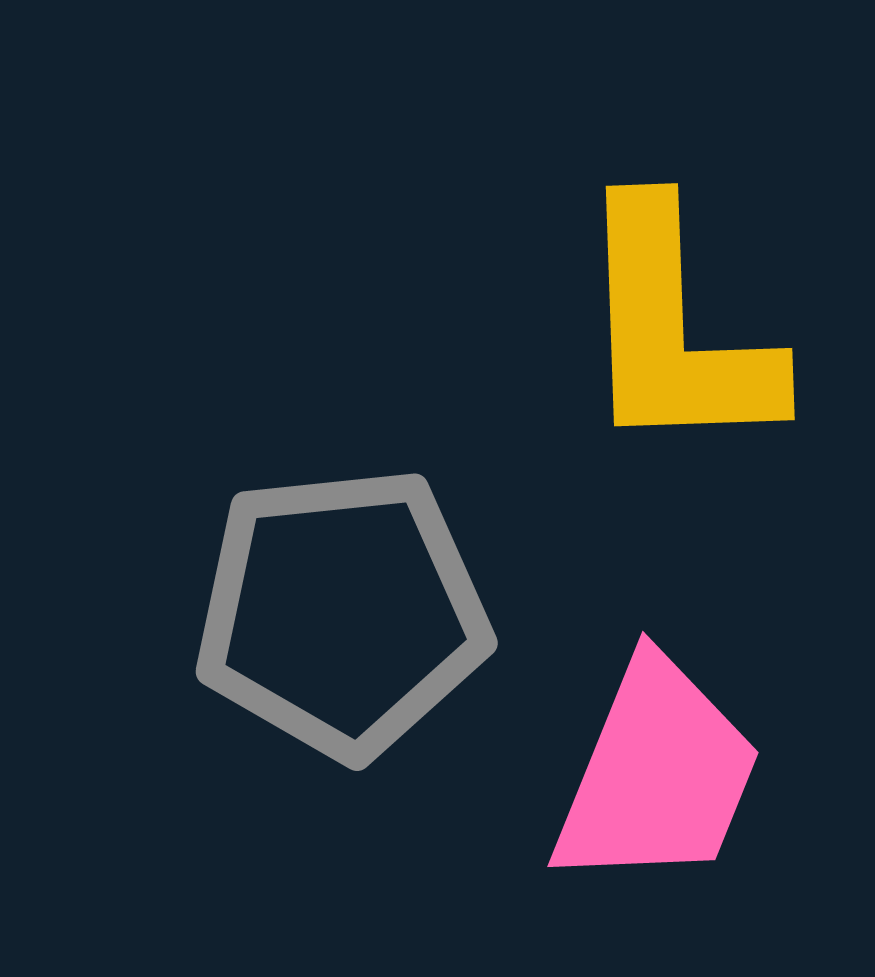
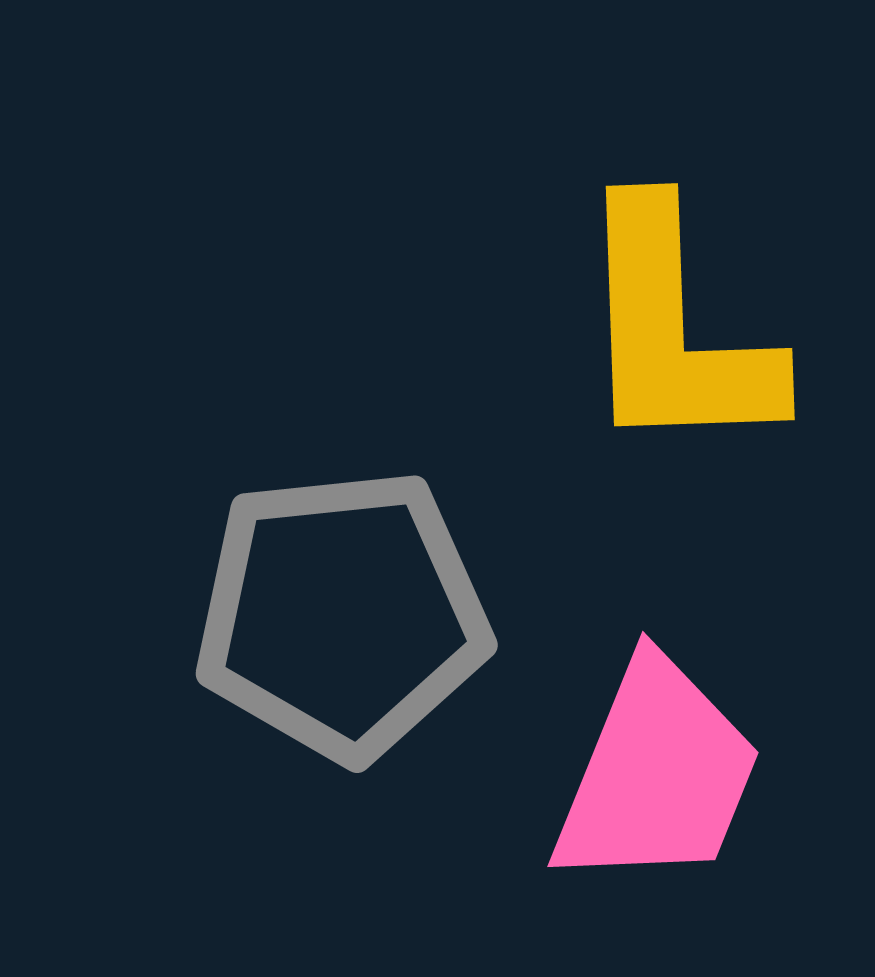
gray pentagon: moved 2 px down
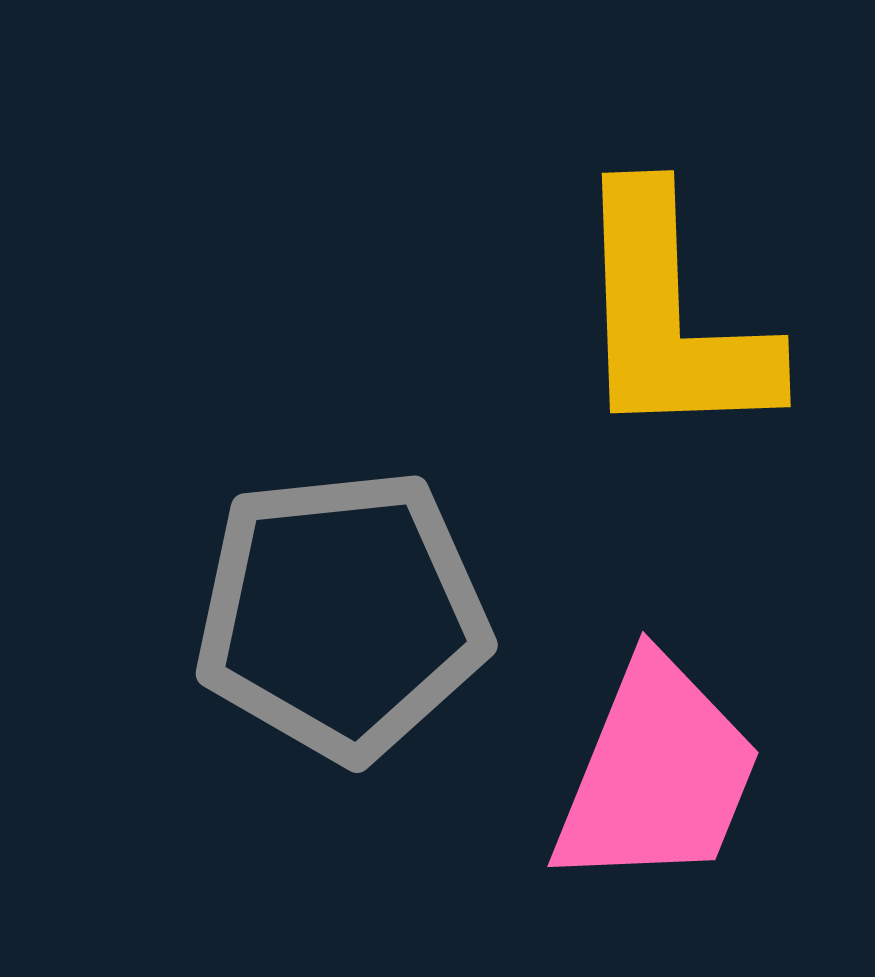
yellow L-shape: moved 4 px left, 13 px up
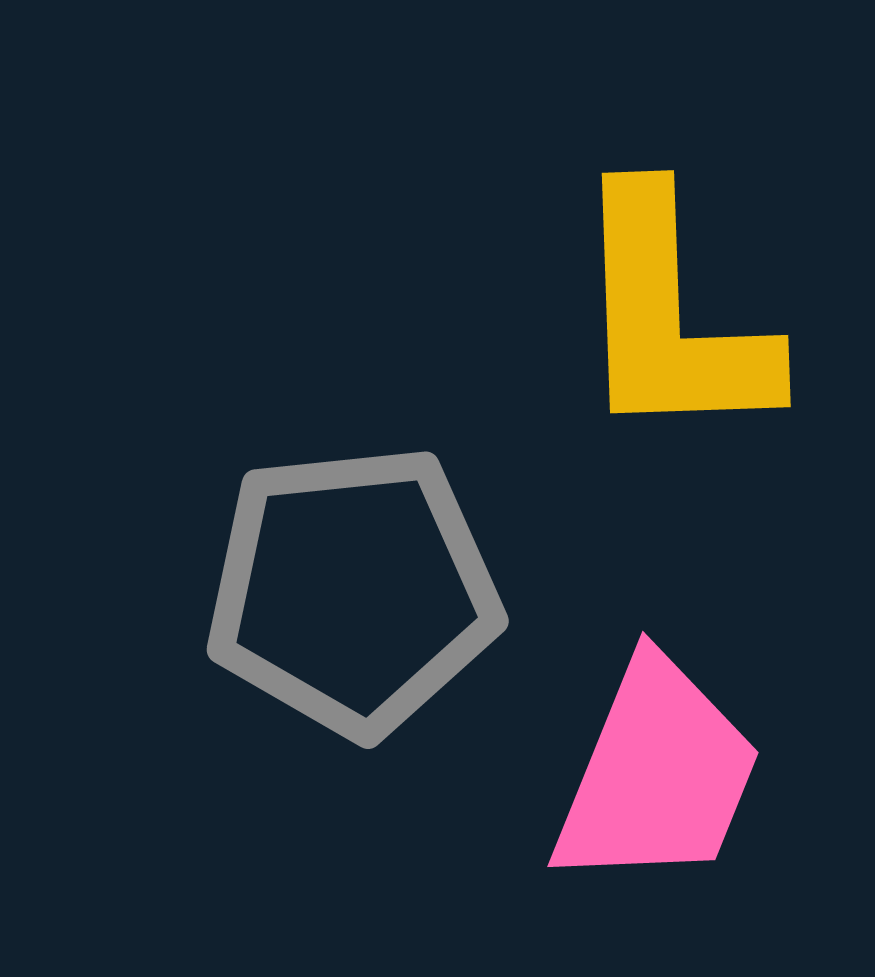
gray pentagon: moved 11 px right, 24 px up
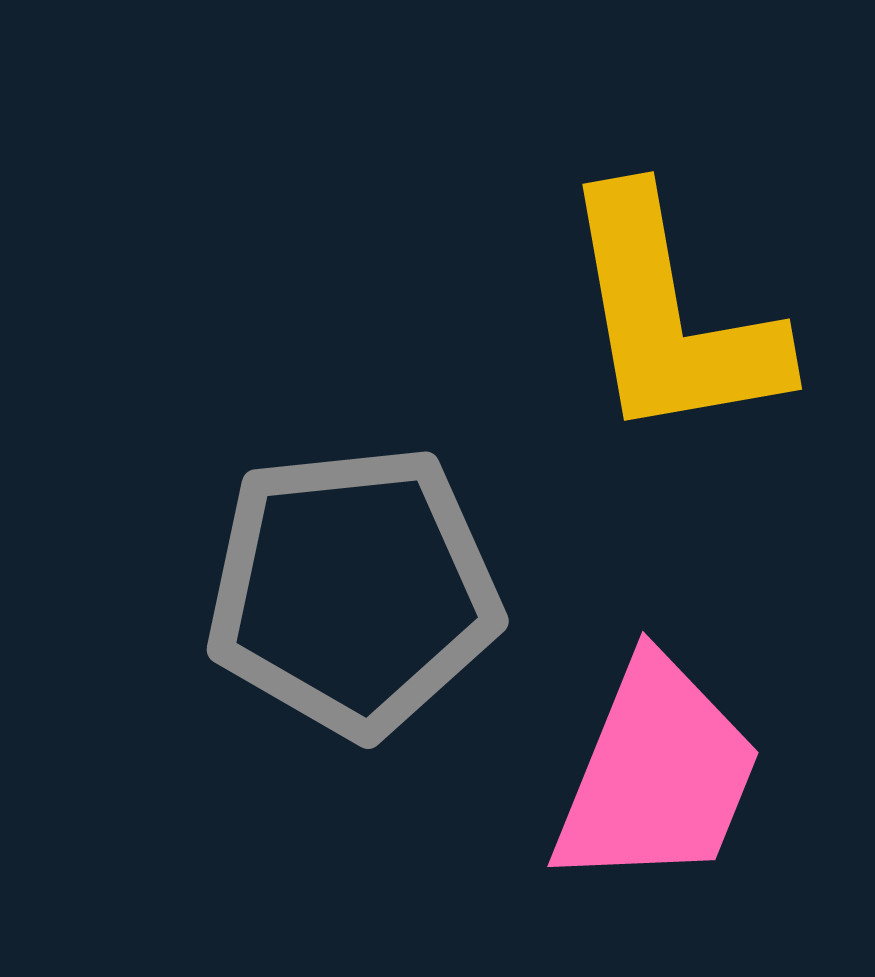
yellow L-shape: rotated 8 degrees counterclockwise
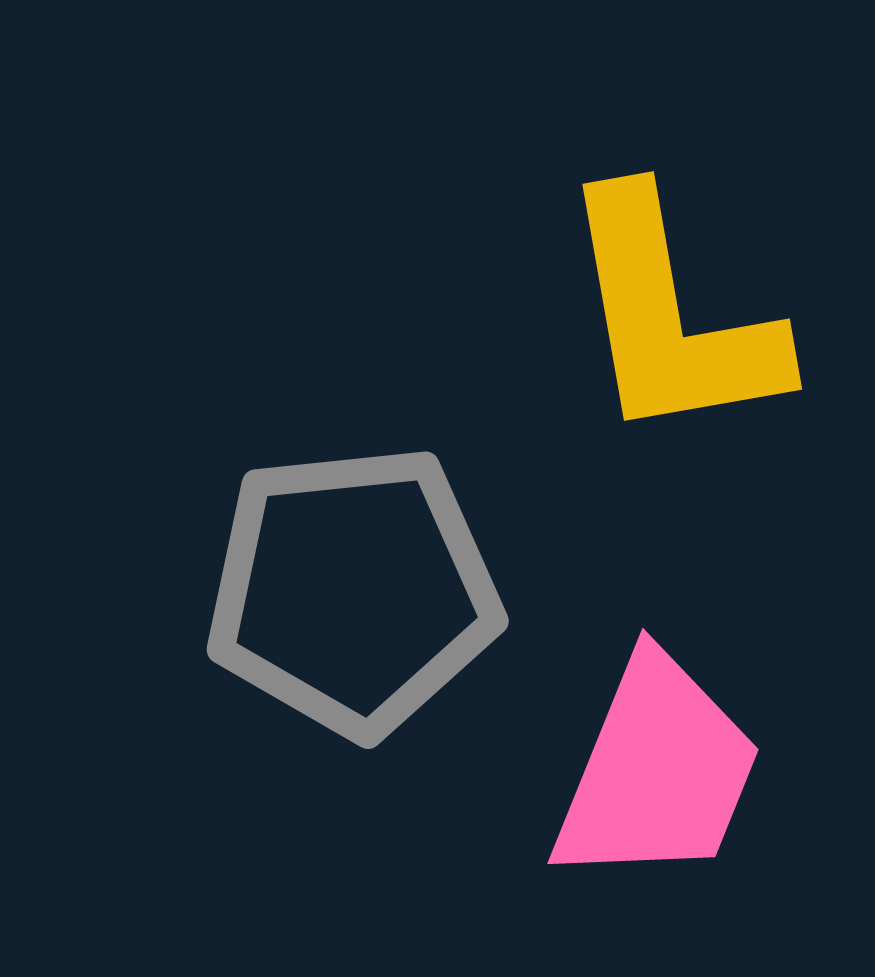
pink trapezoid: moved 3 px up
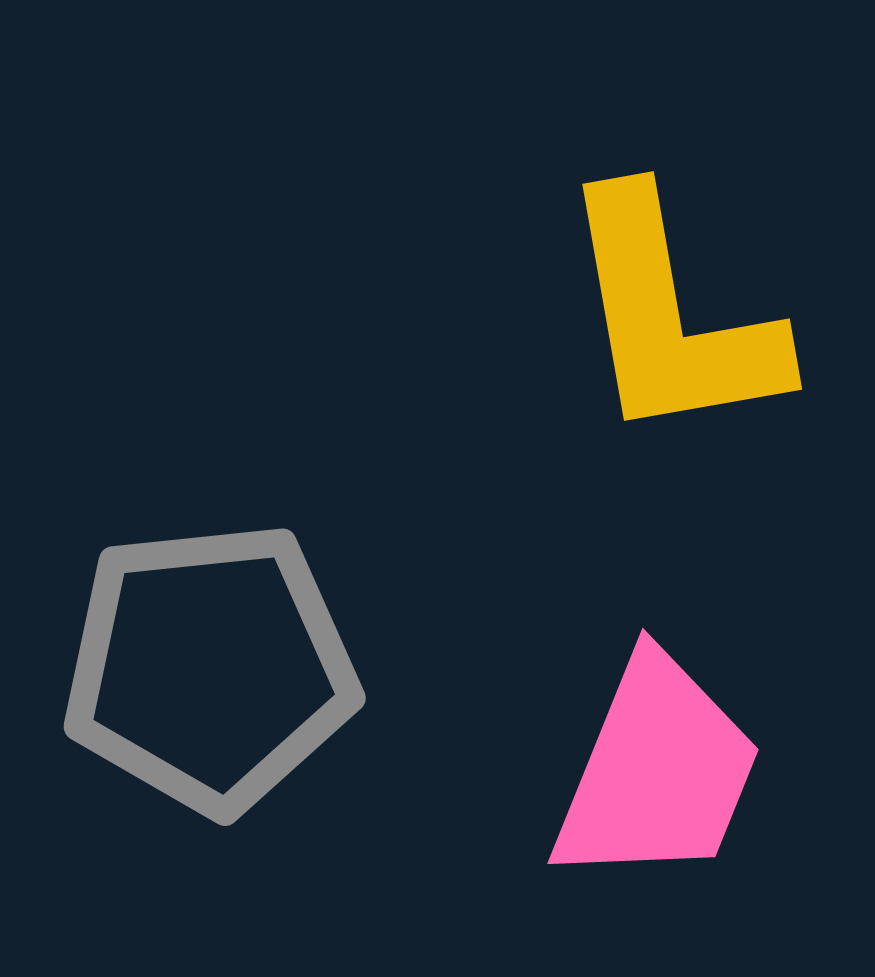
gray pentagon: moved 143 px left, 77 px down
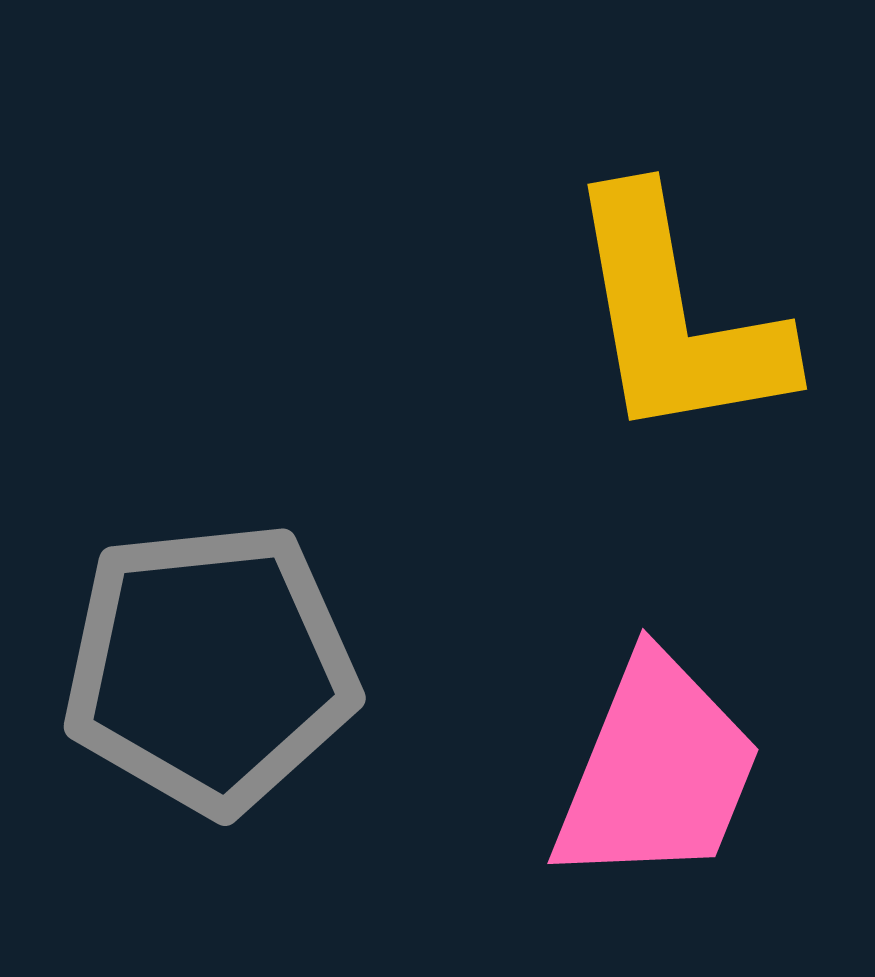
yellow L-shape: moved 5 px right
